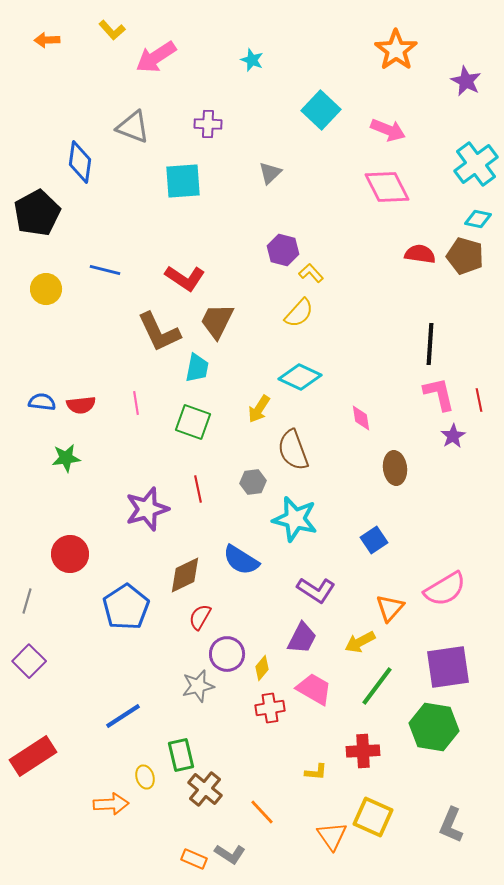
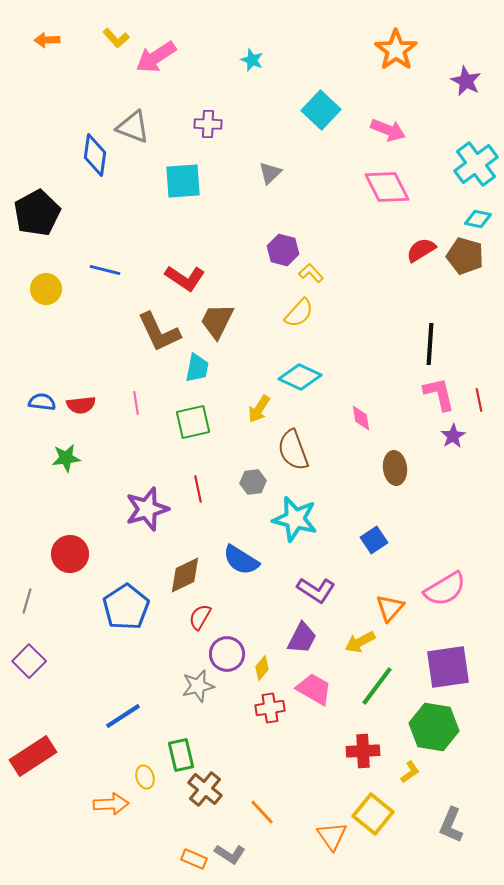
yellow L-shape at (112, 30): moved 4 px right, 8 px down
blue diamond at (80, 162): moved 15 px right, 7 px up
red semicircle at (420, 254): moved 1 px right, 4 px up; rotated 40 degrees counterclockwise
green square at (193, 422): rotated 33 degrees counterclockwise
yellow L-shape at (316, 772): moved 94 px right; rotated 40 degrees counterclockwise
yellow square at (373, 817): moved 3 px up; rotated 15 degrees clockwise
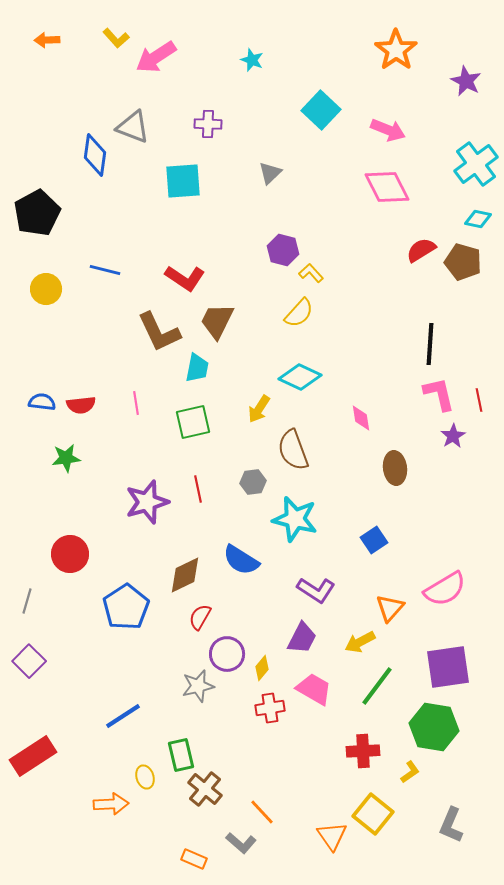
brown pentagon at (465, 256): moved 2 px left, 6 px down
purple star at (147, 509): moved 7 px up
gray L-shape at (230, 854): moved 11 px right, 11 px up; rotated 8 degrees clockwise
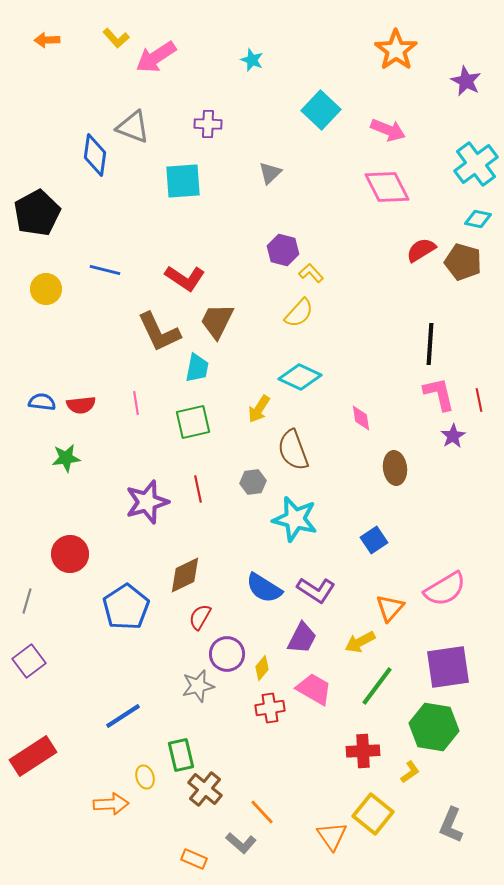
blue semicircle at (241, 560): moved 23 px right, 28 px down
purple square at (29, 661): rotated 8 degrees clockwise
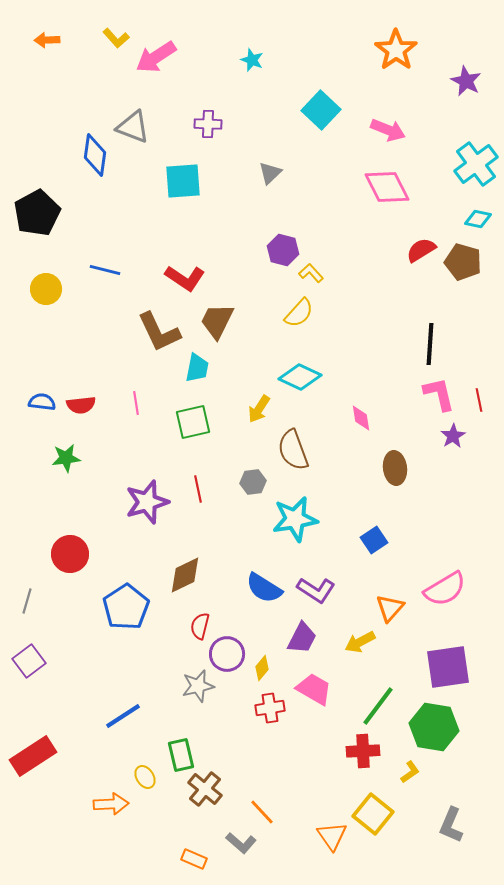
cyan star at (295, 519): rotated 24 degrees counterclockwise
red semicircle at (200, 617): moved 9 px down; rotated 16 degrees counterclockwise
green line at (377, 686): moved 1 px right, 20 px down
yellow ellipse at (145, 777): rotated 15 degrees counterclockwise
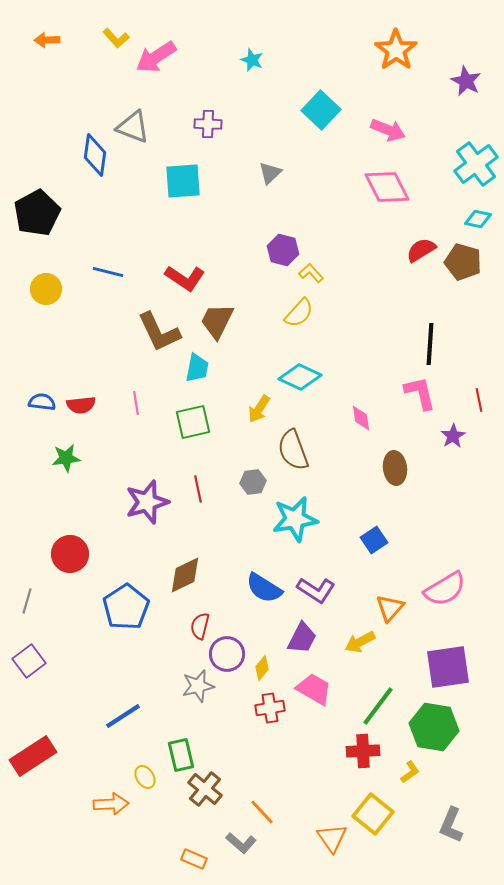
blue line at (105, 270): moved 3 px right, 2 px down
pink L-shape at (439, 394): moved 19 px left, 1 px up
orange triangle at (332, 836): moved 2 px down
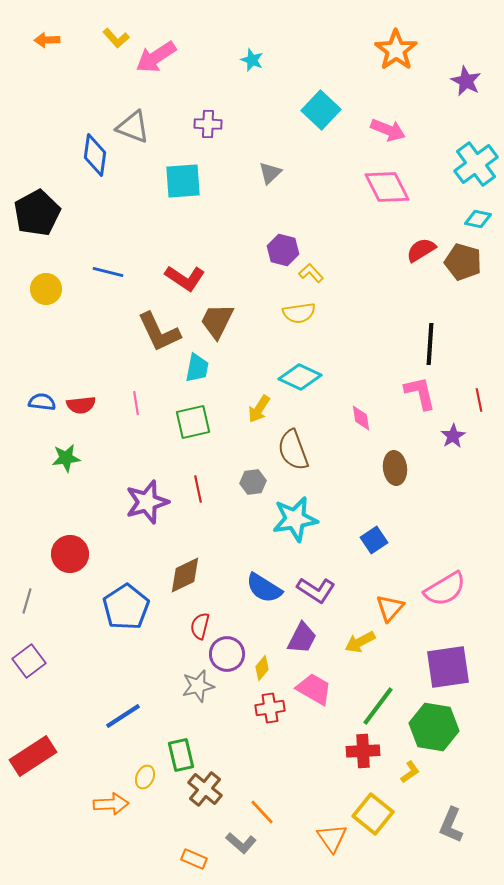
yellow semicircle at (299, 313): rotated 40 degrees clockwise
yellow ellipse at (145, 777): rotated 55 degrees clockwise
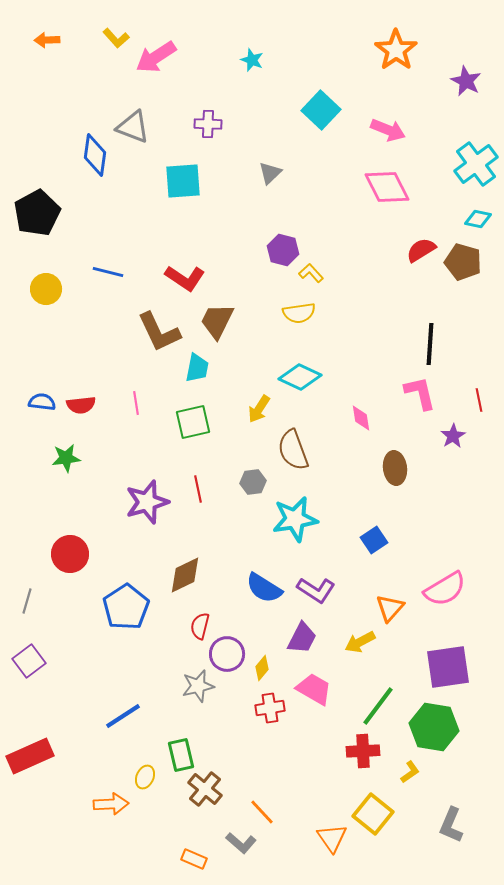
red rectangle at (33, 756): moved 3 px left; rotated 9 degrees clockwise
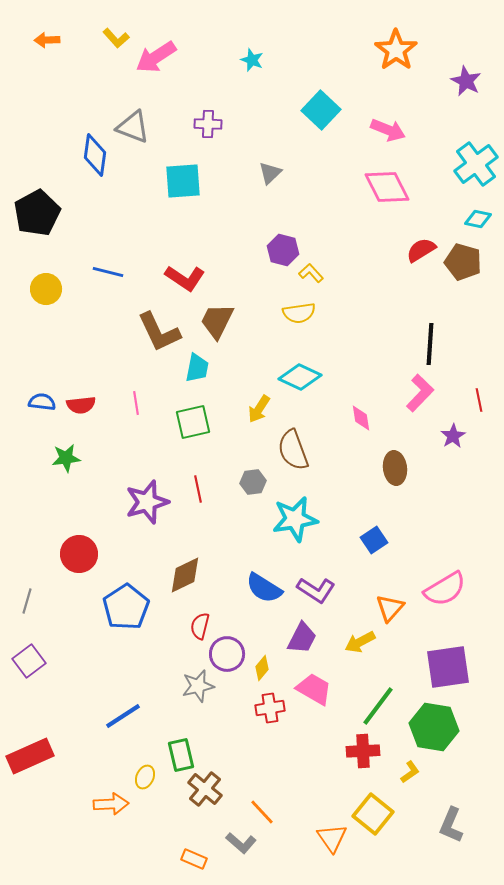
pink L-shape at (420, 393): rotated 57 degrees clockwise
red circle at (70, 554): moved 9 px right
